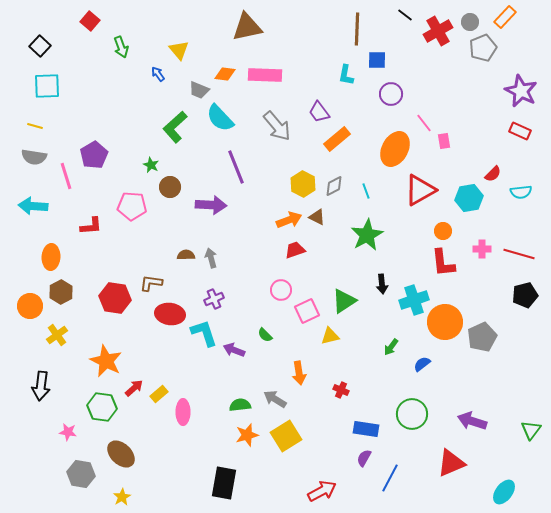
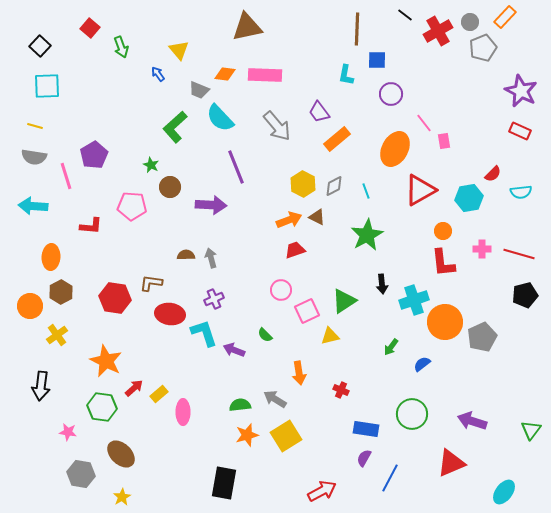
red square at (90, 21): moved 7 px down
red L-shape at (91, 226): rotated 10 degrees clockwise
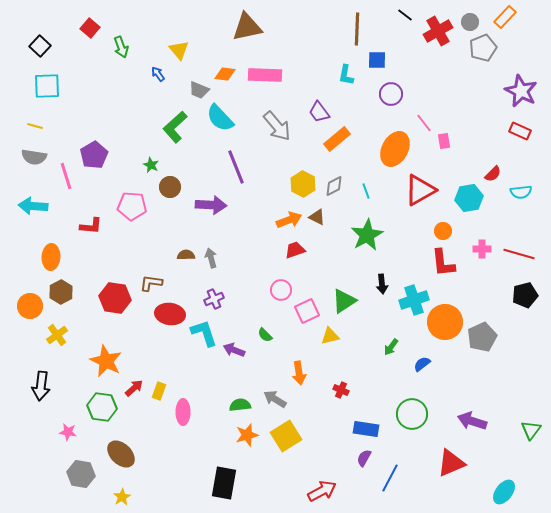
yellow rectangle at (159, 394): moved 3 px up; rotated 30 degrees counterclockwise
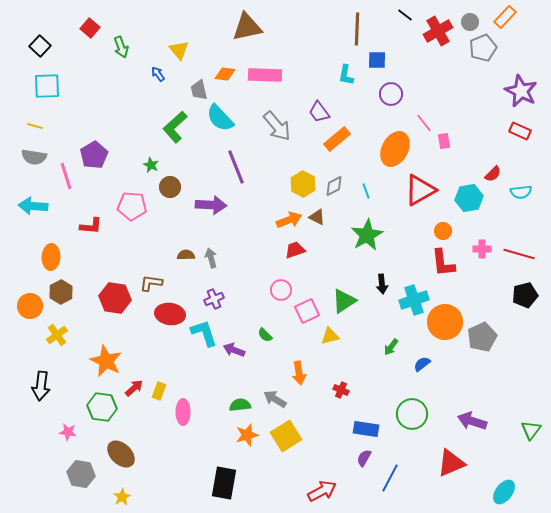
gray trapezoid at (199, 90): rotated 55 degrees clockwise
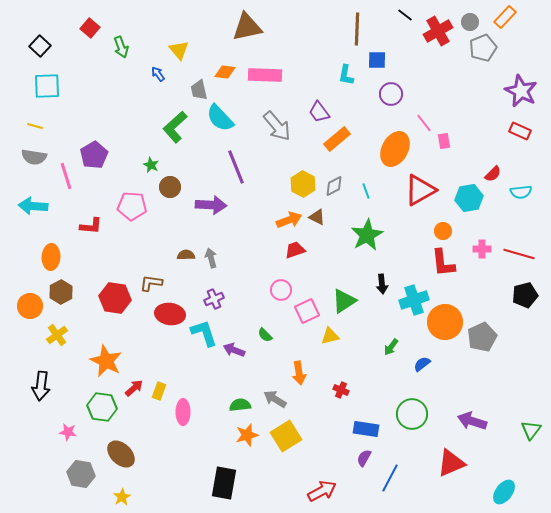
orange diamond at (225, 74): moved 2 px up
